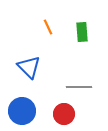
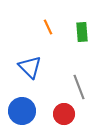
blue triangle: moved 1 px right
gray line: rotated 70 degrees clockwise
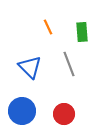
gray line: moved 10 px left, 23 px up
